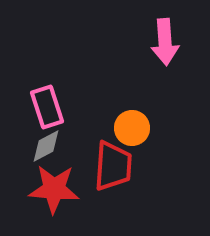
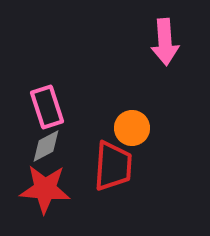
red star: moved 9 px left
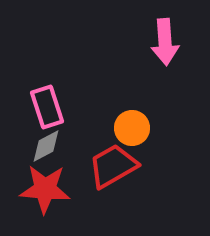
red trapezoid: rotated 124 degrees counterclockwise
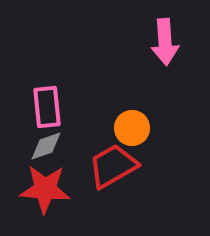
pink rectangle: rotated 12 degrees clockwise
gray diamond: rotated 9 degrees clockwise
